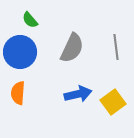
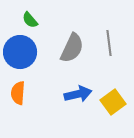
gray line: moved 7 px left, 4 px up
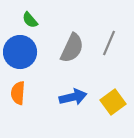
gray line: rotated 30 degrees clockwise
blue arrow: moved 5 px left, 3 px down
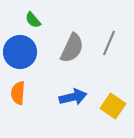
green semicircle: moved 3 px right
yellow square: moved 4 px down; rotated 20 degrees counterclockwise
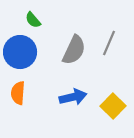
gray semicircle: moved 2 px right, 2 px down
yellow square: rotated 10 degrees clockwise
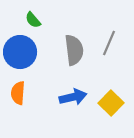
gray semicircle: rotated 32 degrees counterclockwise
yellow square: moved 2 px left, 3 px up
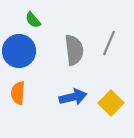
blue circle: moved 1 px left, 1 px up
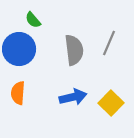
blue circle: moved 2 px up
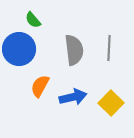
gray line: moved 5 px down; rotated 20 degrees counterclockwise
orange semicircle: moved 22 px right, 7 px up; rotated 25 degrees clockwise
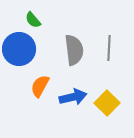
yellow square: moved 4 px left
